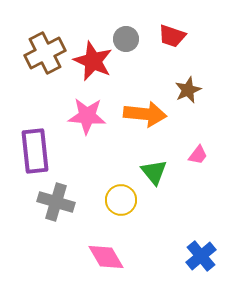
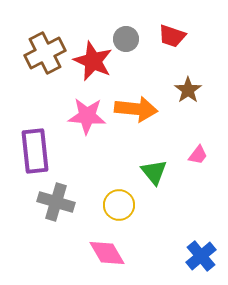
brown star: rotated 12 degrees counterclockwise
orange arrow: moved 9 px left, 5 px up
yellow circle: moved 2 px left, 5 px down
pink diamond: moved 1 px right, 4 px up
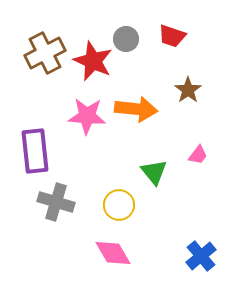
pink diamond: moved 6 px right
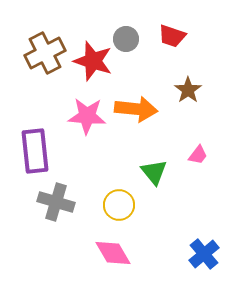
red star: rotated 6 degrees counterclockwise
blue cross: moved 3 px right, 2 px up
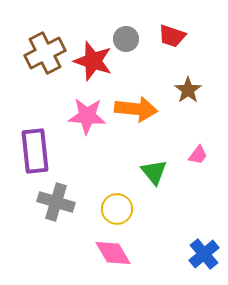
yellow circle: moved 2 px left, 4 px down
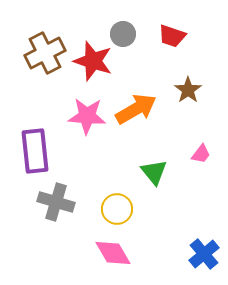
gray circle: moved 3 px left, 5 px up
orange arrow: rotated 36 degrees counterclockwise
pink trapezoid: moved 3 px right, 1 px up
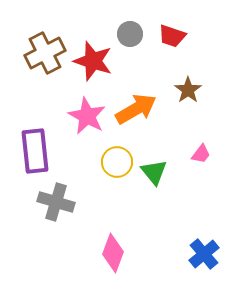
gray circle: moved 7 px right
pink star: rotated 24 degrees clockwise
yellow circle: moved 47 px up
pink diamond: rotated 51 degrees clockwise
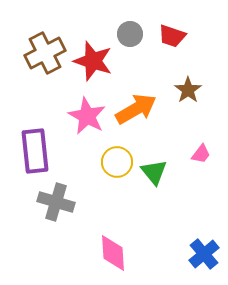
pink diamond: rotated 24 degrees counterclockwise
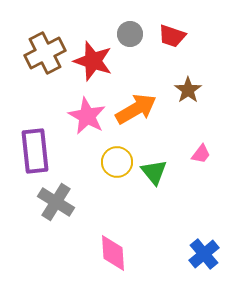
gray cross: rotated 15 degrees clockwise
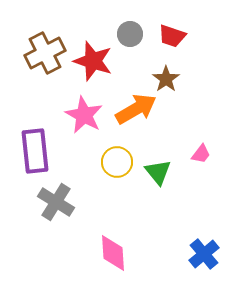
brown star: moved 22 px left, 11 px up
pink star: moved 3 px left, 1 px up
green triangle: moved 4 px right
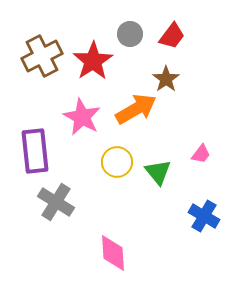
red trapezoid: rotated 72 degrees counterclockwise
brown cross: moved 3 px left, 3 px down
red star: rotated 21 degrees clockwise
pink star: moved 2 px left, 2 px down
blue cross: moved 38 px up; rotated 20 degrees counterclockwise
